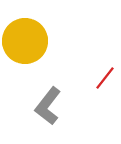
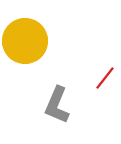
gray L-shape: moved 9 px right, 1 px up; rotated 15 degrees counterclockwise
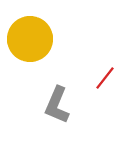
yellow circle: moved 5 px right, 2 px up
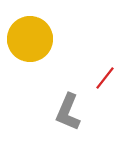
gray L-shape: moved 11 px right, 7 px down
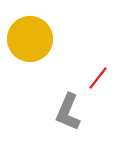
red line: moved 7 px left
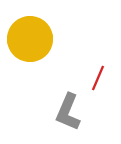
red line: rotated 15 degrees counterclockwise
